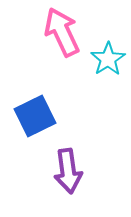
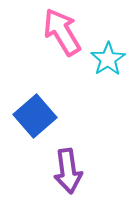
pink arrow: rotated 6 degrees counterclockwise
blue square: rotated 15 degrees counterclockwise
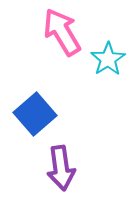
blue square: moved 2 px up
purple arrow: moved 7 px left, 3 px up
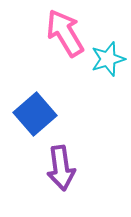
pink arrow: moved 3 px right, 1 px down
cyan star: rotated 16 degrees clockwise
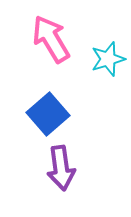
pink arrow: moved 14 px left, 6 px down
blue square: moved 13 px right
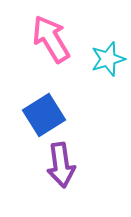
blue square: moved 4 px left, 1 px down; rotated 9 degrees clockwise
purple arrow: moved 3 px up
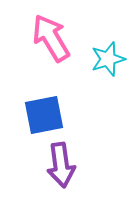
pink arrow: moved 1 px up
blue square: rotated 21 degrees clockwise
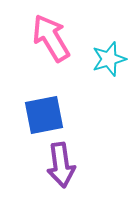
cyan star: moved 1 px right
